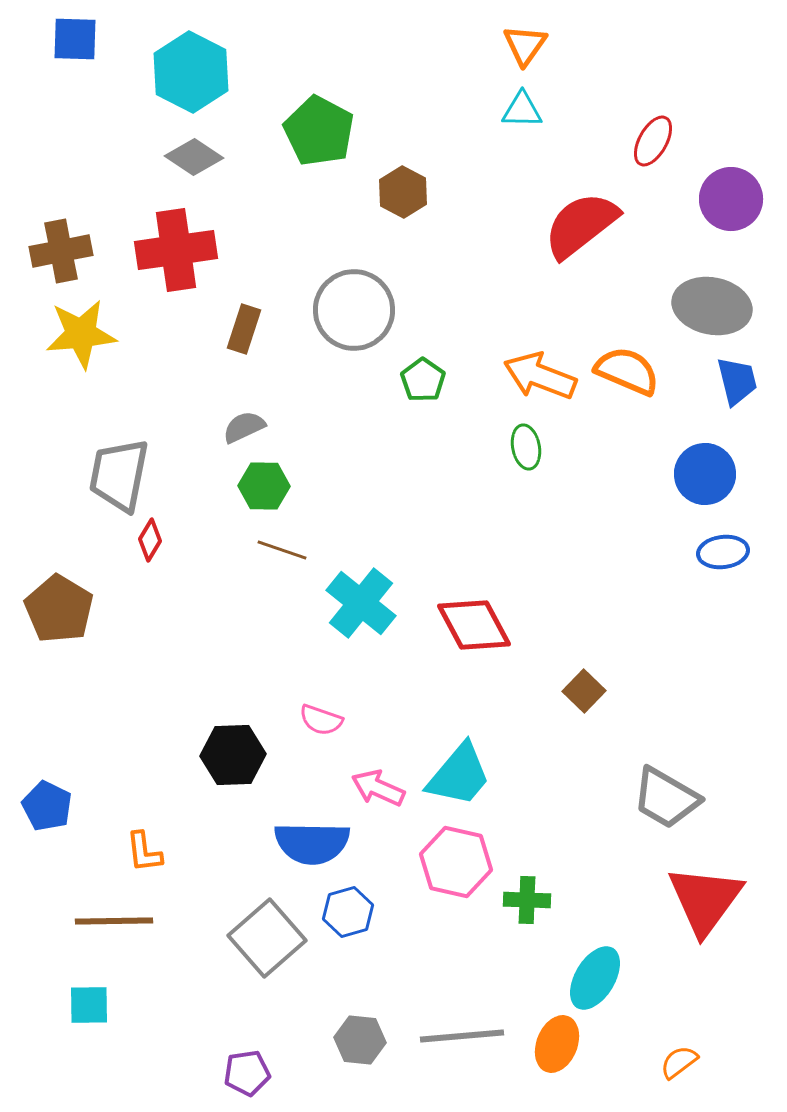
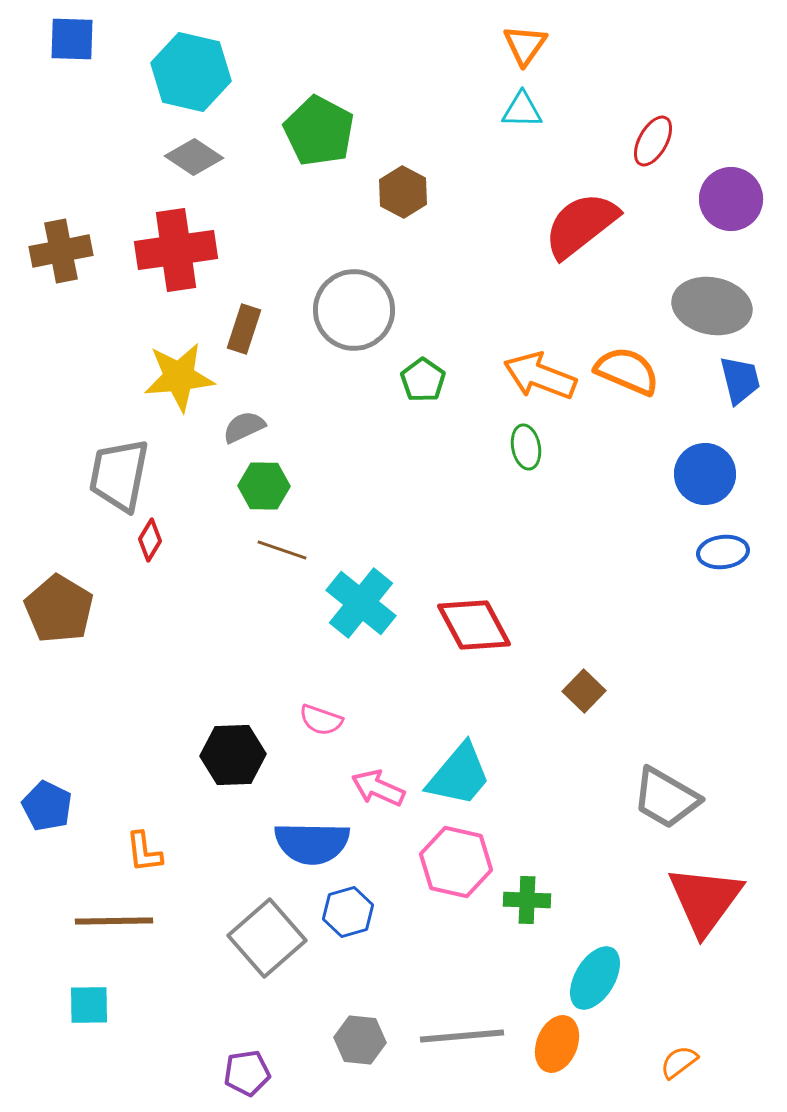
blue square at (75, 39): moved 3 px left
cyan hexagon at (191, 72): rotated 14 degrees counterclockwise
yellow star at (81, 334): moved 98 px right, 43 px down
blue trapezoid at (737, 381): moved 3 px right, 1 px up
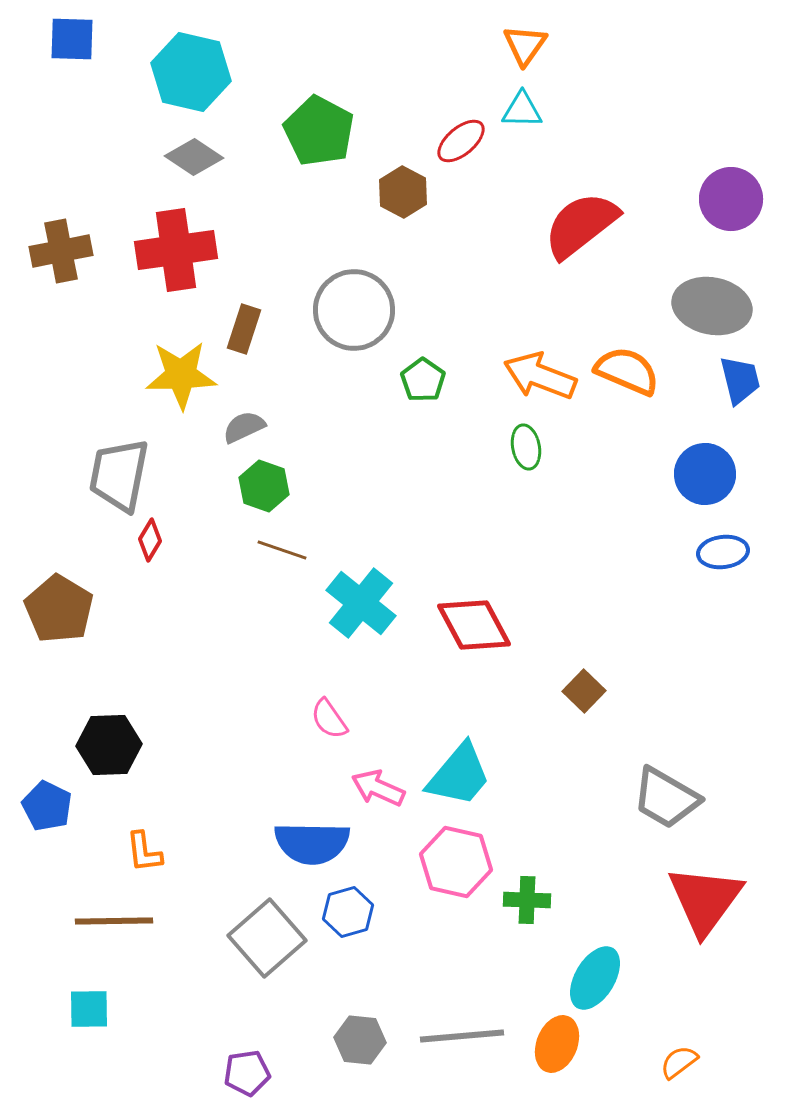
red ellipse at (653, 141): moved 192 px left; rotated 21 degrees clockwise
yellow star at (179, 377): moved 2 px right, 2 px up; rotated 4 degrees clockwise
green hexagon at (264, 486): rotated 18 degrees clockwise
pink semicircle at (321, 720): moved 8 px right, 1 px up; rotated 36 degrees clockwise
black hexagon at (233, 755): moved 124 px left, 10 px up
cyan square at (89, 1005): moved 4 px down
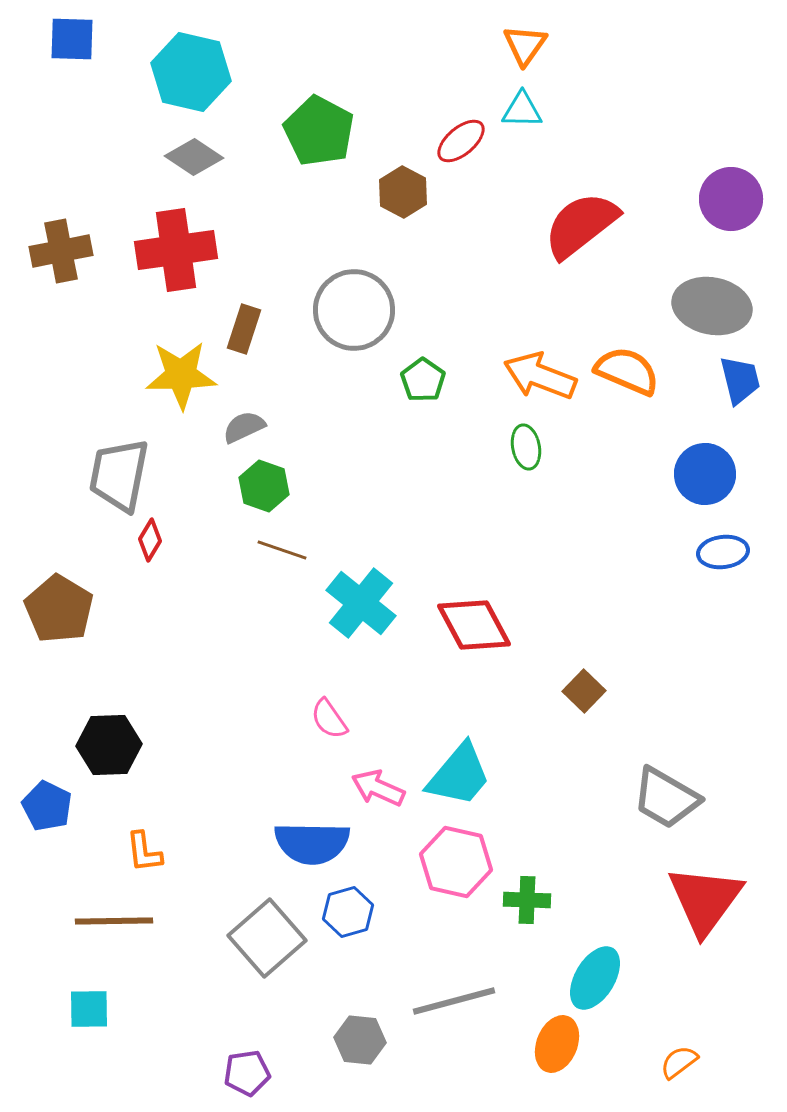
gray line at (462, 1036): moved 8 px left, 35 px up; rotated 10 degrees counterclockwise
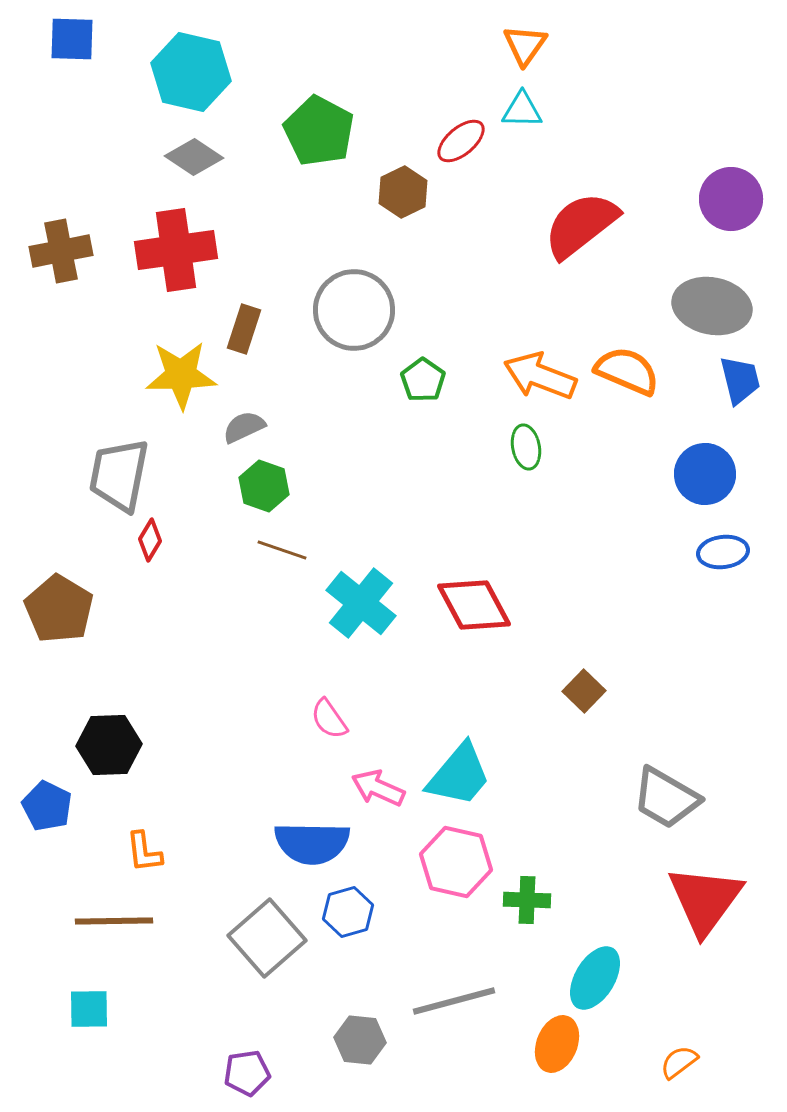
brown hexagon at (403, 192): rotated 6 degrees clockwise
red diamond at (474, 625): moved 20 px up
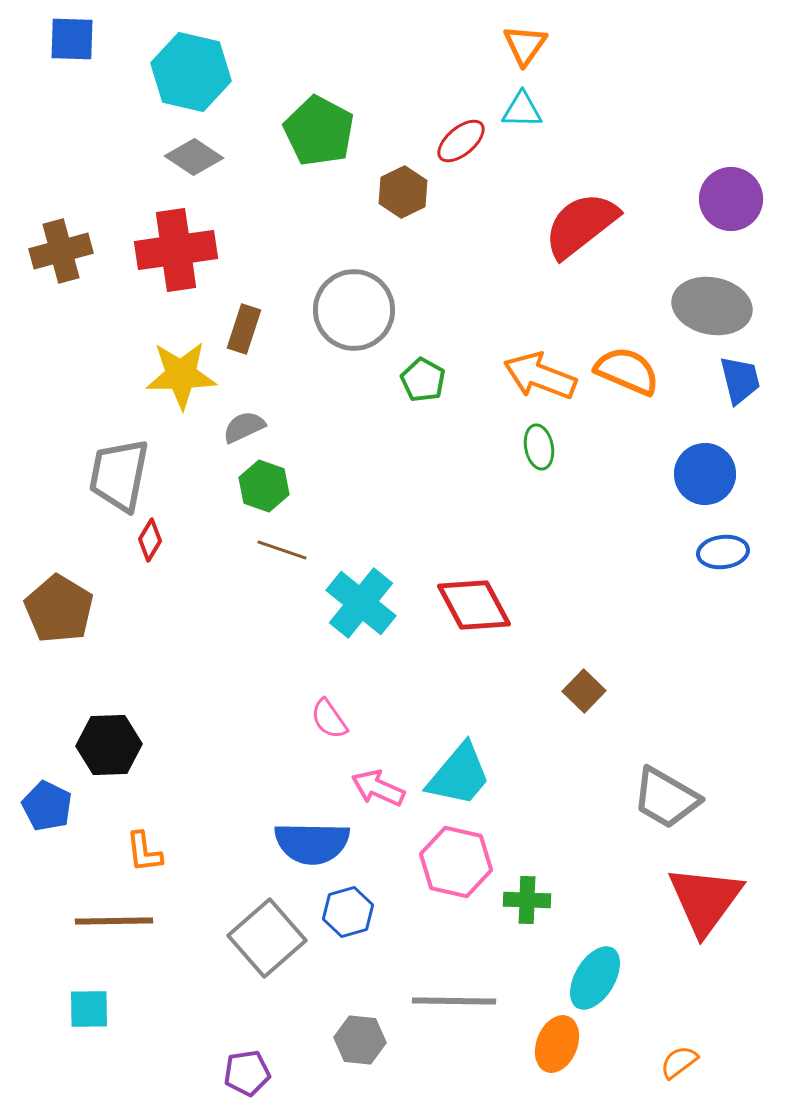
brown cross at (61, 251): rotated 4 degrees counterclockwise
green pentagon at (423, 380): rotated 6 degrees counterclockwise
green ellipse at (526, 447): moved 13 px right
gray line at (454, 1001): rotated 16 degrees clockwise
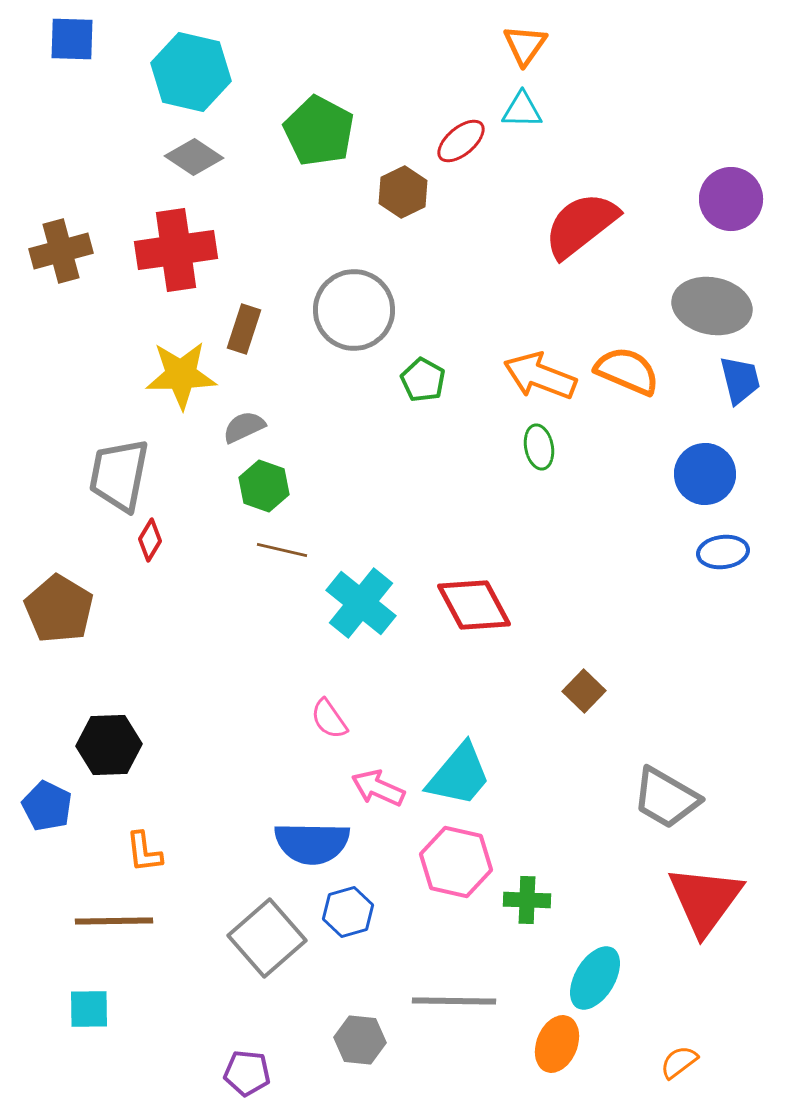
brown line at (282, 550): rotated 6 degrees counterclockwise
purple pentagon at (247, 1073): rotated 15 degrees clockwise
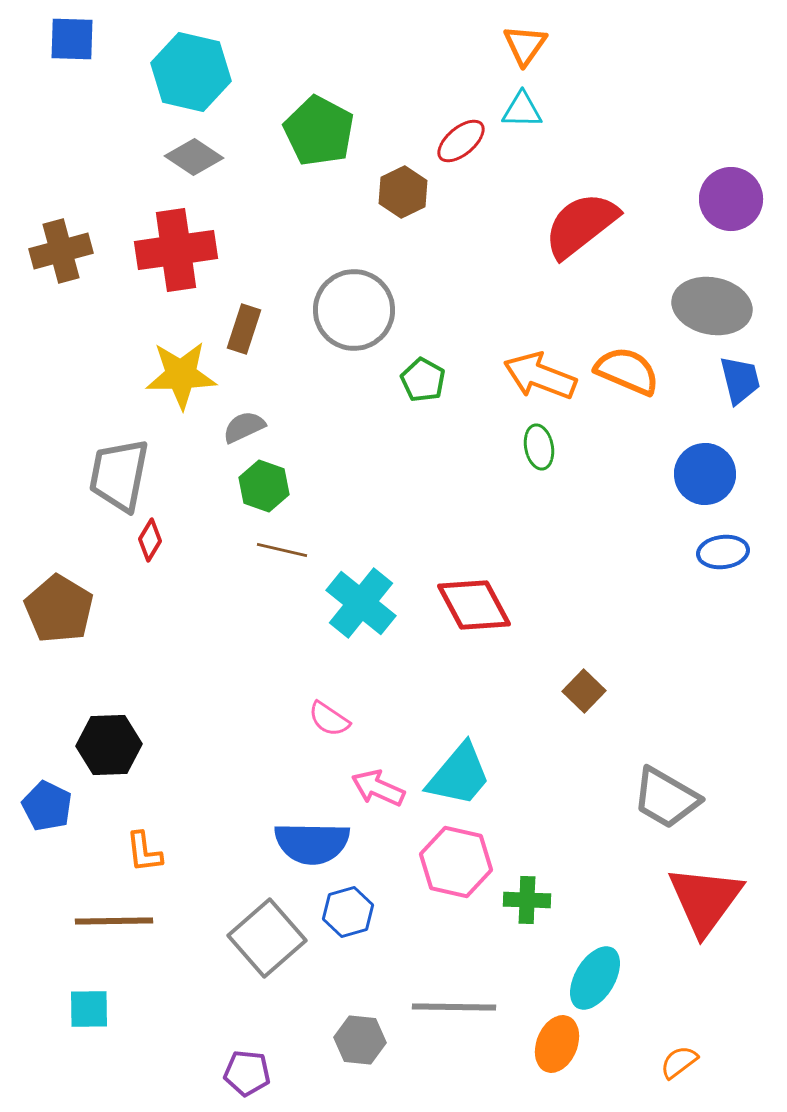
pink semicircle at (329, 719): rotated 21 degrees counterclockwise
gray line at (454, 1001): moved 6 px down
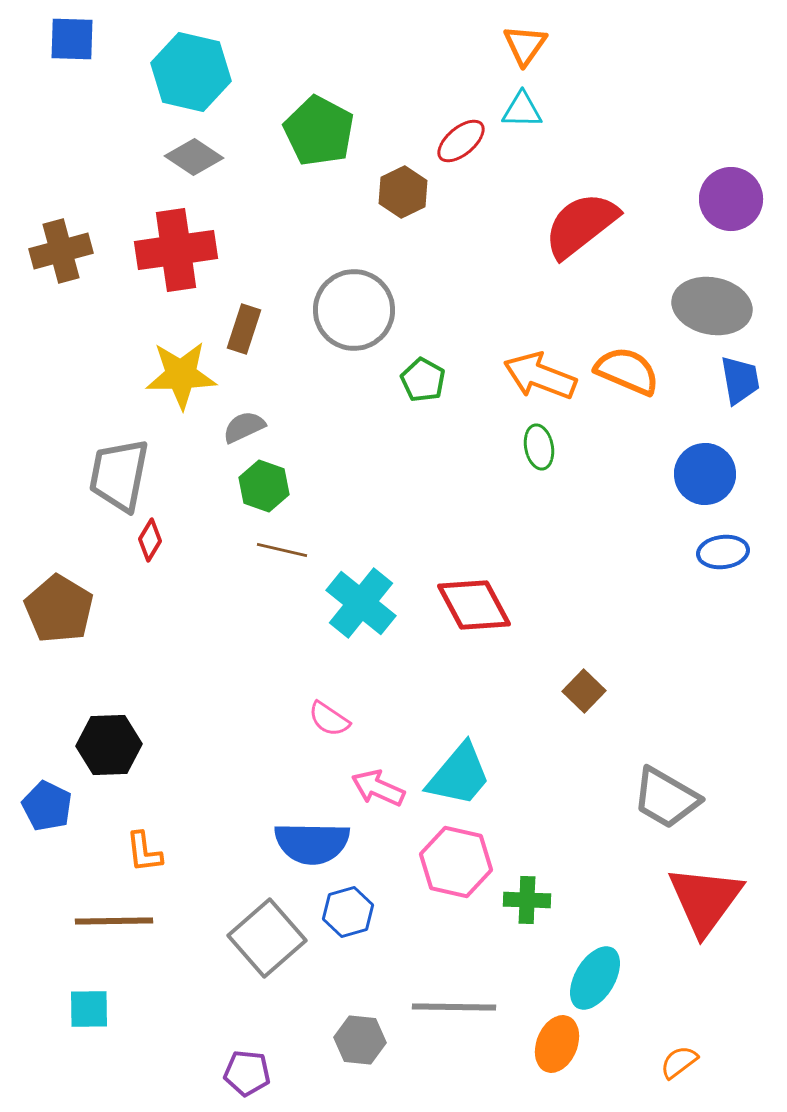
blue trapezoid at (740, 380): rotated 4 degrees clockwise
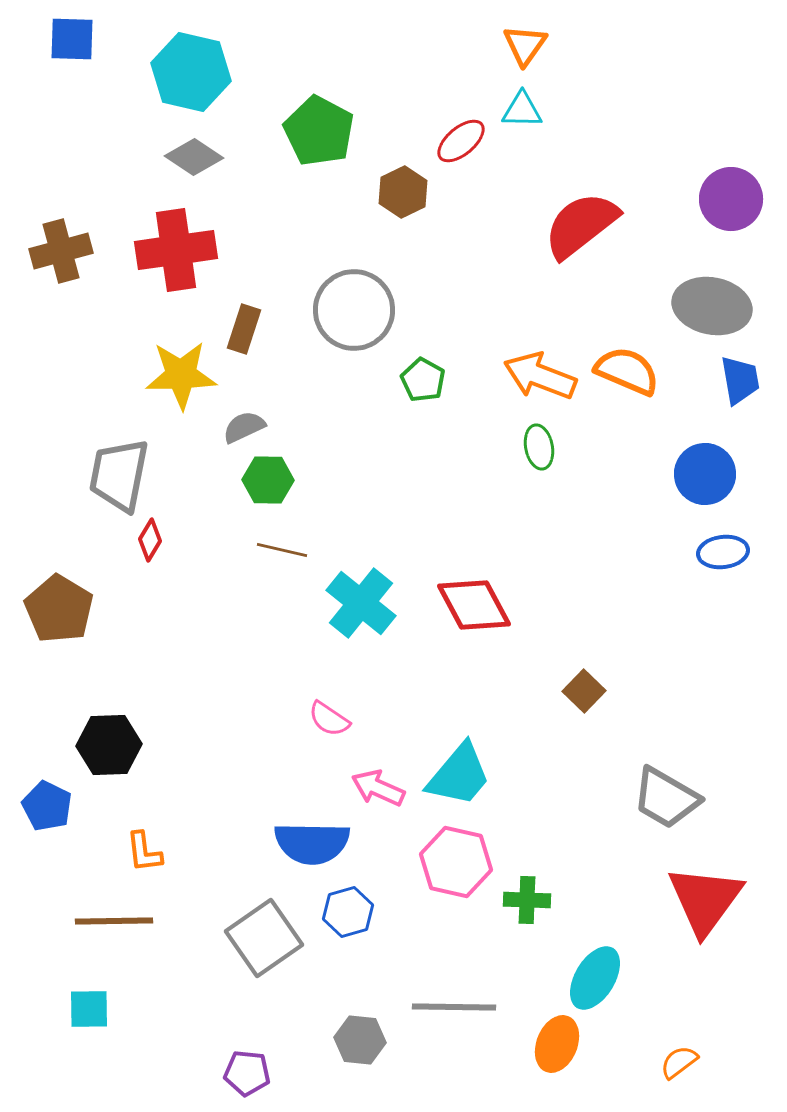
green hexagon at (264, 486): moved 4 px right, 6 px up; rotated 18 degrees counterclockwise
gray square at (267, 938): moved 3 px left; rotated 6 degrees clockwise
